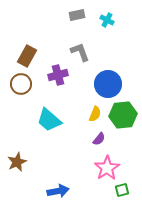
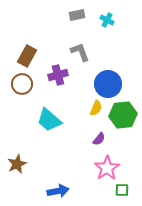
brown circle: moved 1 px right
yellow semicircle: moved 1 px right, 6 px up
brown star: moved 2 px down
green square: rotated 16 degrees clockwise
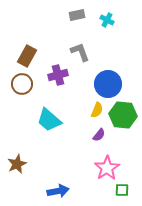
yellow semicircle: moved 1 px right, 2 px down
green hexagon: rotated 12 degrees clockwise
purple semicircle: moved 4 px up
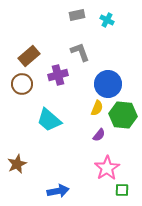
brown rectangle: moved 2 px right; rotated 20 degrees clockwise
yellow semicircle: moved 2 px up
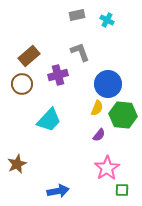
cyan trapezoid: rotated 88 degrees counterclockwise
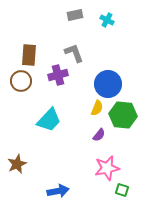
gray rectangle: moved 2 px left
gray L-shape: moved 6 px left, 1 px down
brown rectangle: moved 1 px up; rotated 45 degrees counterclockwise
brown circle: moved 1 px left, 3 px up
pink star: rotated 20 degrees clockwise
green square: rotated 16 degrees clockwise
